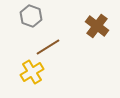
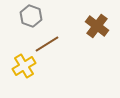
brown line: moved 1 px left, 3 px up
yellow cross: moved 8 px left, 6 px up
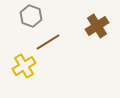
brown cross: rotated 20 degrees clockwise
brown line: moved 1 px right, 2 px up
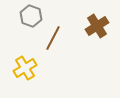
brown line: moved 5 px right, 4 px up; rotated 30 degrees counterclockwise
yellow cross: moved 1 px right, 2 px down
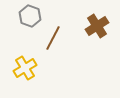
gray hexagon: moved 1 px left
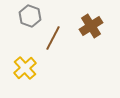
brown cross: moved 6 px left
yellow cross: rotated 10 degrees counterclockwise
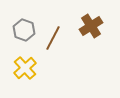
gray hexagon: moved 6 px left, 14 px down
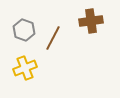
brown cross: moved 5 px up; rotated 25 degrees clockwise
yellow cross: rotated 20 degrees clockwise
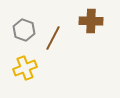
brown cross: rotated 10 degrees clockwise
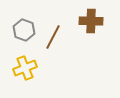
brown line: moved 1 px up
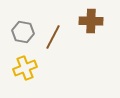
gray hexagon: moved 1 px left, 2 px down; rotated 10 degrees counterclockwise
